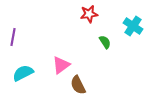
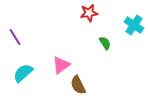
red star: moved 1 px up
cyan cross: moved 1 px right, 1 px up
purple line: moved 2 px right; rotated 42 degrees counterclockwise
green semicircle: moved 1 px down
cyan semicircle: rotated 15 degrees counterclockwise
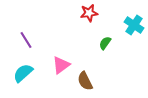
purple line: moved 11 px right, 3 px down
green semicircle: rotated 112 degrees counterclockwise
brown semicircle: moved 7 px right, 4 px up
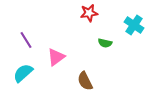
green semicircle: rotated 112 degrees counterclockwise
pink triangle: moved 5 px left, 8 px up
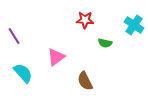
red star: moved 4 px left, 7 px down; rotated 12 degrees clockwise
purple line: moved 12 px left, 4 px up
cyan semicircle: rotated 90 degrees clockwise
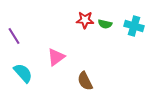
cyan cross: moved 1 px down; rotated 18 degrees counterclockwise
green semicircle: moved 19 px up
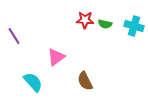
cyan semicircle: moved 10 px right, 9 px down
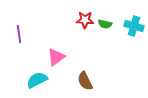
purple line: moved 5 px right, 2 px up; rotated 24 degrees clockwise
cyan semicircle: moved 4 px right, 2 px up; rotated 75 degrees counterclockwise
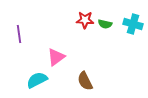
cyan cross: moved 1 px left, 2 px up
